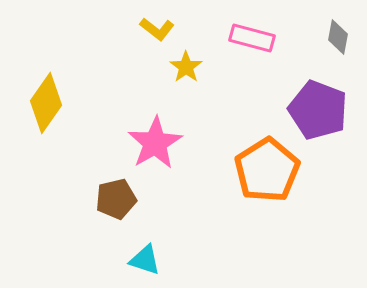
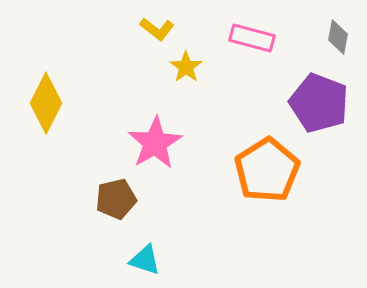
yellow diamond: rotated 8 degrees counterclockwise
purple pentagon: moved 1 px right, 7 px up
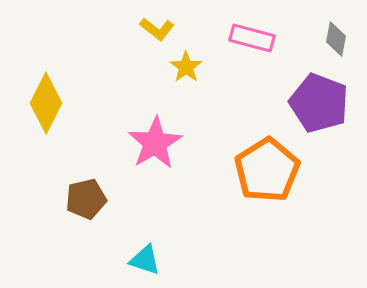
gray diamond: moved 2 px left, 2 px down
brown pentagon: moved 30 px left
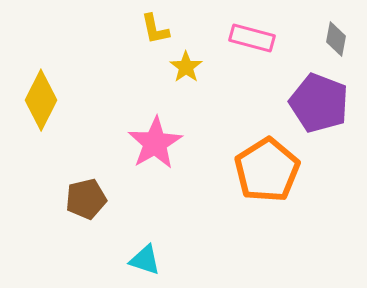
yellow L-shape: moved 2 px left; rotated 40 degrees clockwise
yellow diamond: moved 5 px left, 3 px up
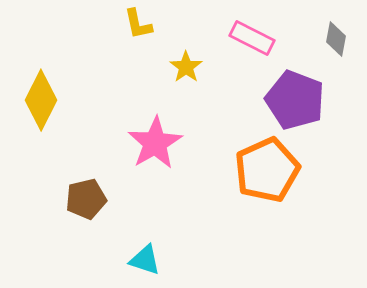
yellow L-shape: moved 17 px left, 5 px up
pink rectangle: rotated 12 degrees clockwise
purple pentagon: moved 24 px left, 3 px up
orange pentagon: rotated 8 degrees clockwise
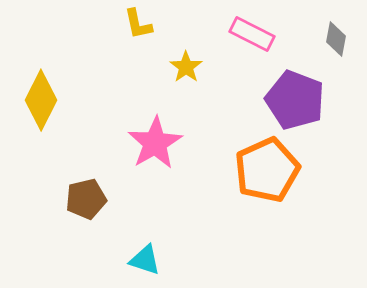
pink rectangle: moved 4 px up
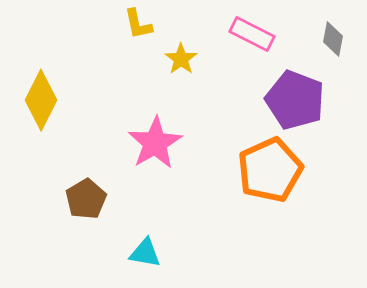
gray diamond: moved 3 px left
yellow star: moved 5 px left, 8 px up
orange pentagon: moved 3 px right
brown pentagon: rotated 18 degrees counterclockwise
cyan triangle: moved 7 px up; rotated 8 degrees counterclockwise
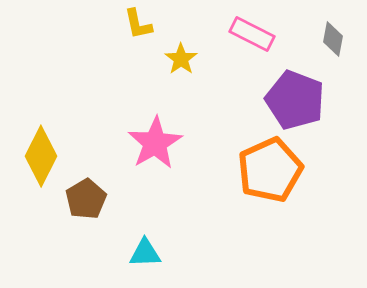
yellow diamond: moved 56 px down
cyan triangle: rotated 12 degrees counterclockwise
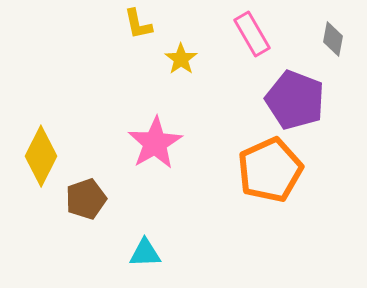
pink rectangle: rotated 33 degrees clockwise
brown pentagon: rotated 12 degrees clockwise
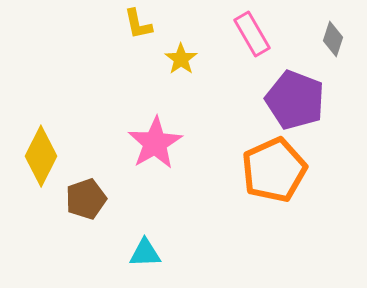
gray diamond: rotated 8 degrees clockwise
orange pentagon: moved 4 px right
